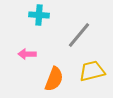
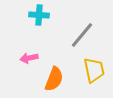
gray line: moved 3 px right
pink arrow: moved 2 px right, 4 px down; rotated 12 degrees counterclockwise
yellow trapezoid: moved 2 px right, 1 px up; rotated 92 degrees clockwise
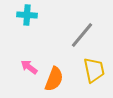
cyan cross: moved 12 px left
pink arrow: moved 9 px down; rotated 48 degrees clockwise
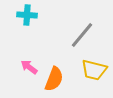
yellow trapezoid: rotated 116 degrees clockwise
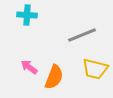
gray line: rotated 28 degrees clockwise
yellow trapezoid: moved 1 px right, 1 px up
orange semicircle: moved 2 px up
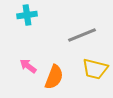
cyan cross: rotated 12 degrees counterclockwise
pink arrow: moved 1 px left, 1 px up
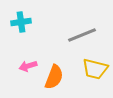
cyan cross: moved 6 px left, 7 px down
pink arrow: rotated 54 degrees counterclockwise
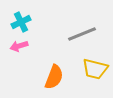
cyan cross: rotated 18 degrees counterclockwise
gray line: moved 1 px up
pink arrow: moved 9 px left, 20 px up
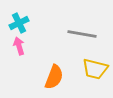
cyan cross: moved 2 px left, 1 px down
gray line: rotated 32 degrees clockwise
pink arrow: rotated 90 degrees clockwise
